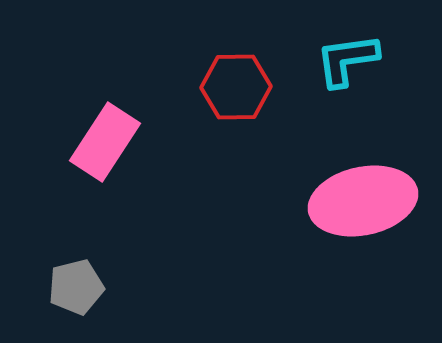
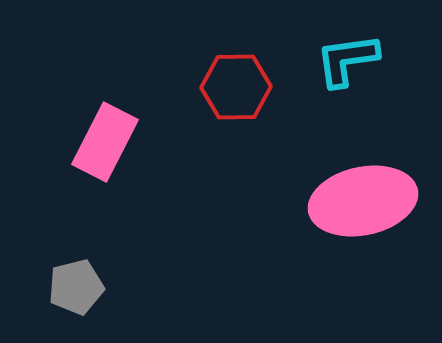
pink rectangle: rotated 6 degrees counterclockwise
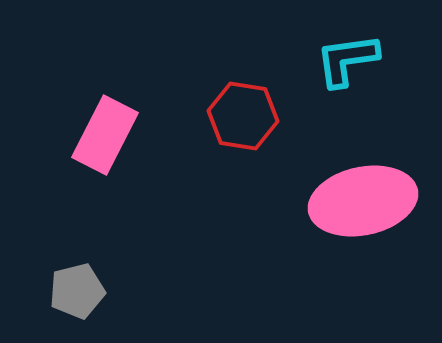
red hexagon: moved 7 px right, 29 px down; rotated 10 degrees clockwise
pink rectangle: moved 7 px up
gray pentagon: moved 1 px right, 4 px down
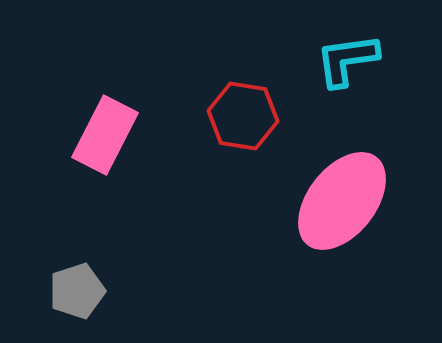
pink ellipse: moved 21 px left; rotated 40 degrees counterclockwise
gray pentagon: rotated 4 degrees counterclockwise
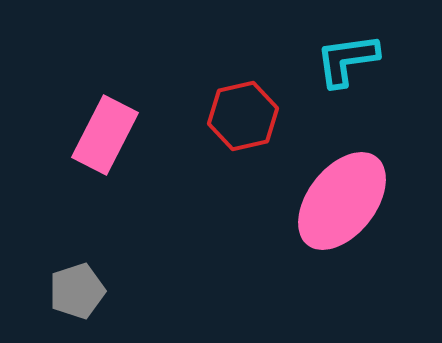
red hexagon: rotated 22 degrees counterclockwise
